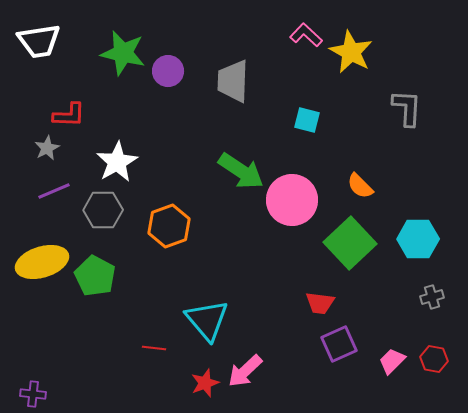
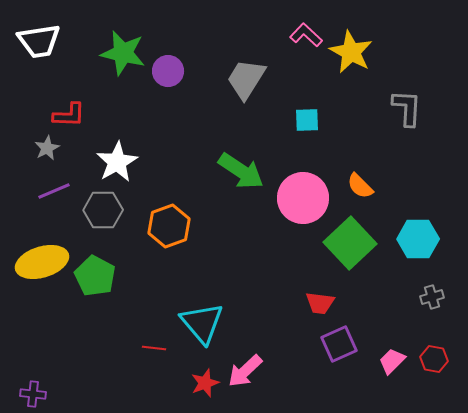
gray trapezoid: moved 13 px right, 2 px up; rotated 30 degrees clockwise
cyan square: rotated 16 degrees counterclockwise
pink circle: moved 11 px right, 2 px up
cyan triangle: moved 5 px left, 3 px down
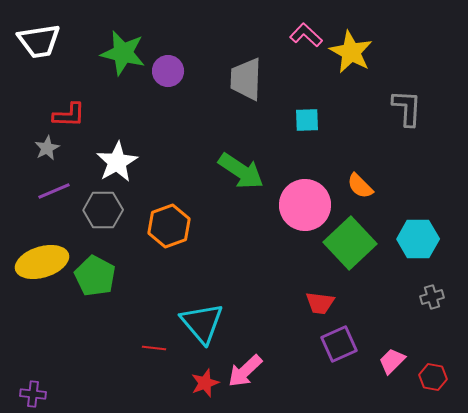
gray trapezoid: rotated 30 degrees counterclockwise
pink circle: moved 2 px right, 7 px down
red hexagon: moved 1 px left, 18 px down
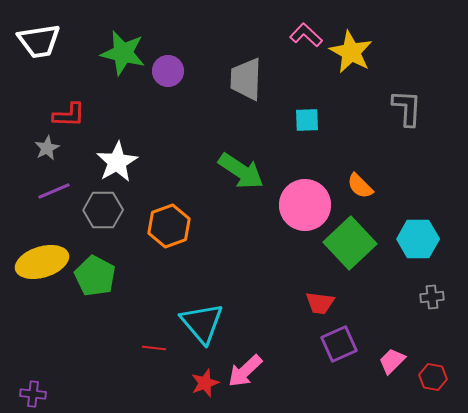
gray cross: rotated 10 degrees clockwise
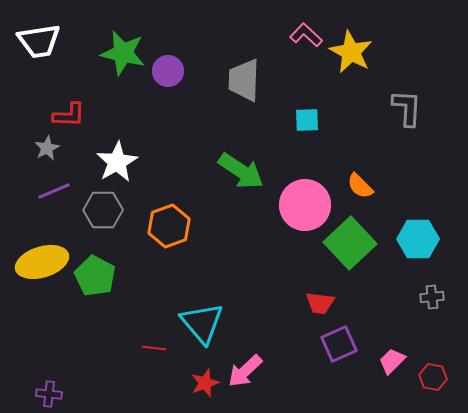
gray trapezoid: moved 2 px left, 1 px down
purple cross: moved 16 px right
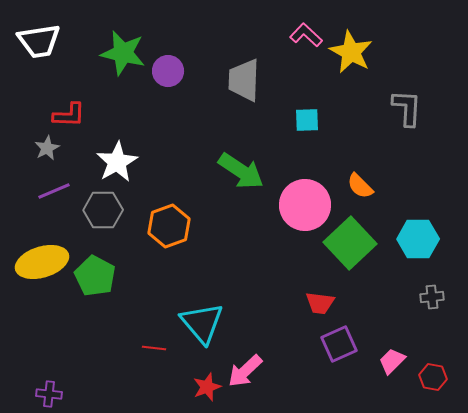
red star: moved 2 px right, 4 px down
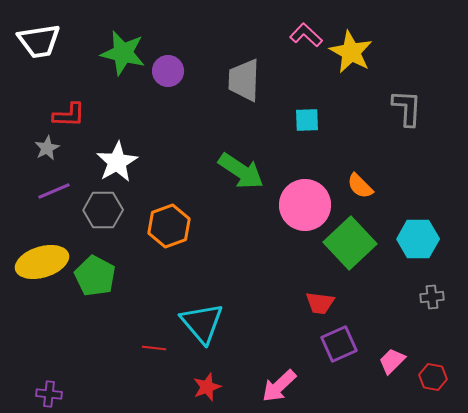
pink arrow: moved 34 px right, 15 px down
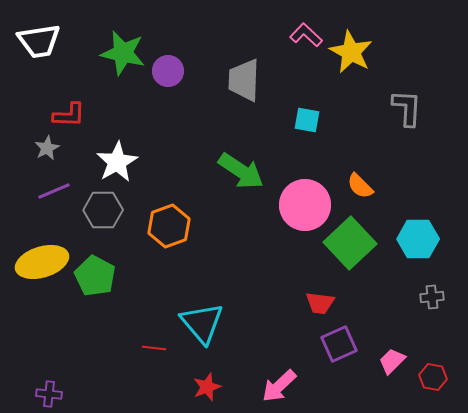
cyan square: rotated 12 degrees clockwise
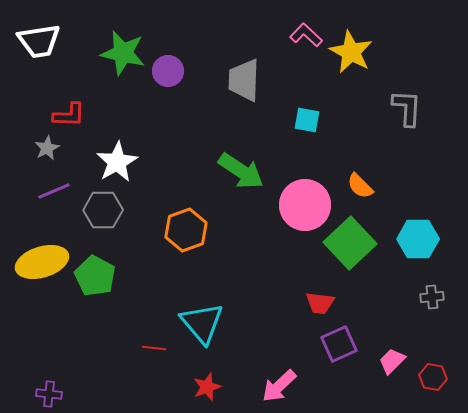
orange hexagon: moved 17 px right, 4 px down
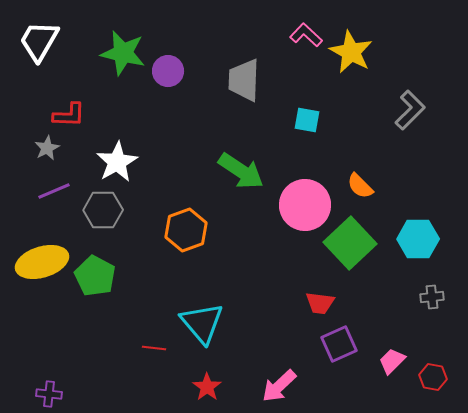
white trapezoid: rotated 129 degrees clockwise
gray L-shape: moved 3 px right, 2 px down; rotated 42 degrees clockwise
red star: rotated 16 degrees counterclockwise
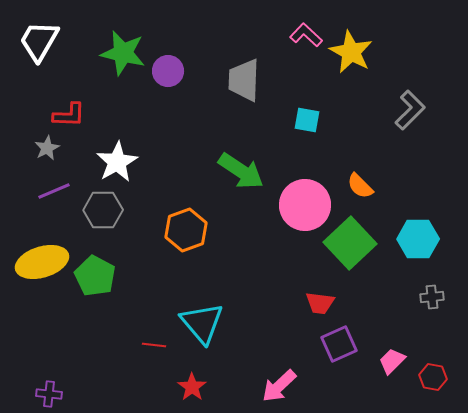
red line: moved 3 px up
red star: moved 15 px left
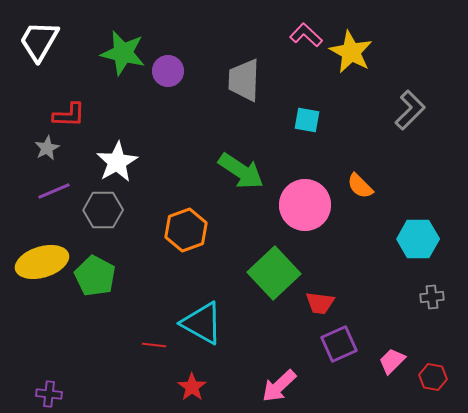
green square: moved 76 px left, 30 px down
cyan triangle: rotated 21 degrees counterclockwise
